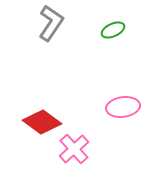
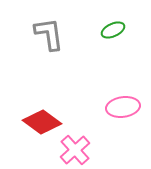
gray L-shape: moved 2 px left, 11 px down; rotated 42 degrees counterclockwise
pink cross: moved 1 px right, 1 px down
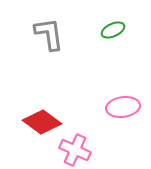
pink cross: rotated 24 degrees counterclockwise
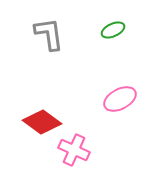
pink ellipse: moved 3 px left, 8 px up; rotated 20 degrees counterclockwise
pink cross: moved 1 px left
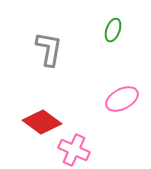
green ellipse: rotated 45 degrees counterclockwise
gray L-shape: moved 15 px down; rotated 18 degrees clockwise
pink ellipse: moved 2 px right
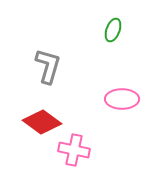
gray L-shape: moved 1 px left, 17 px down; rotated 6 degrees clockwise
pink ellipse: rotated 28 degrees clockwise
pink cross: rotated 12 degrees counterclockwise
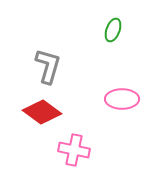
red diamond: moved 10 px up
